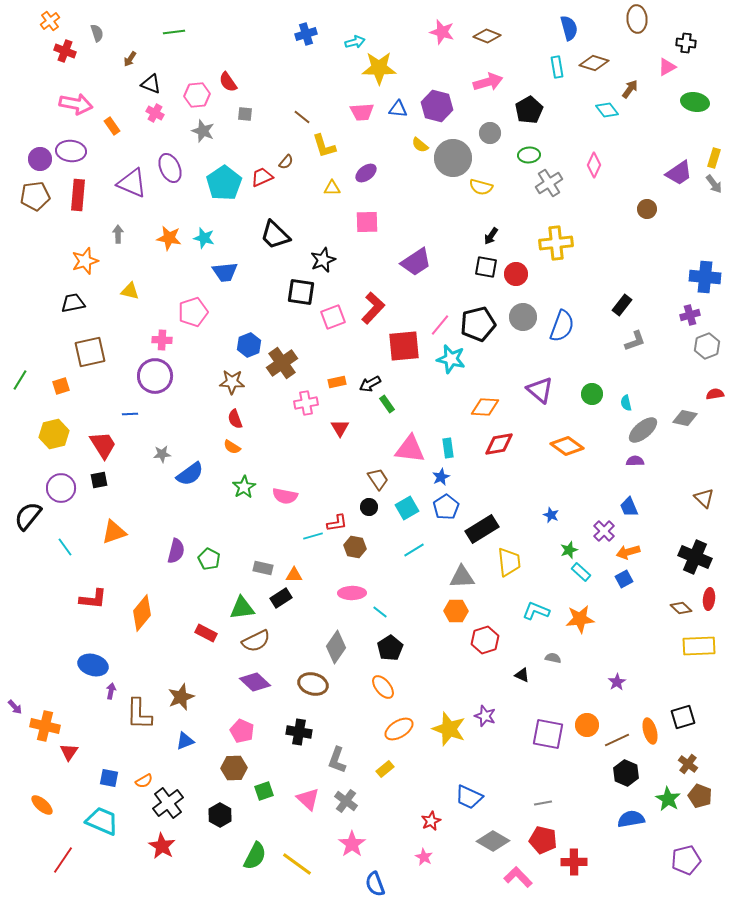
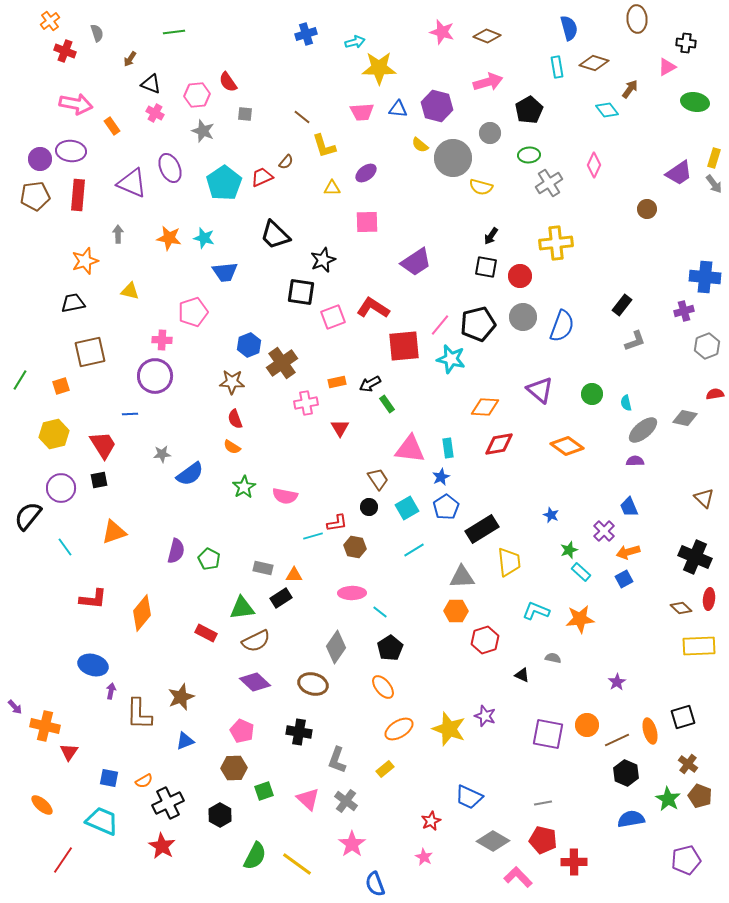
red circle at (516, 274): moved 4 px right, 2 px down
red L-shape at (373, 308): rotated 100 degrees counterclockwise
purple cross at (690, 315): moved 6 px left, 4 px up
black cross at (168, 803): rotated 12 degrees clockwise
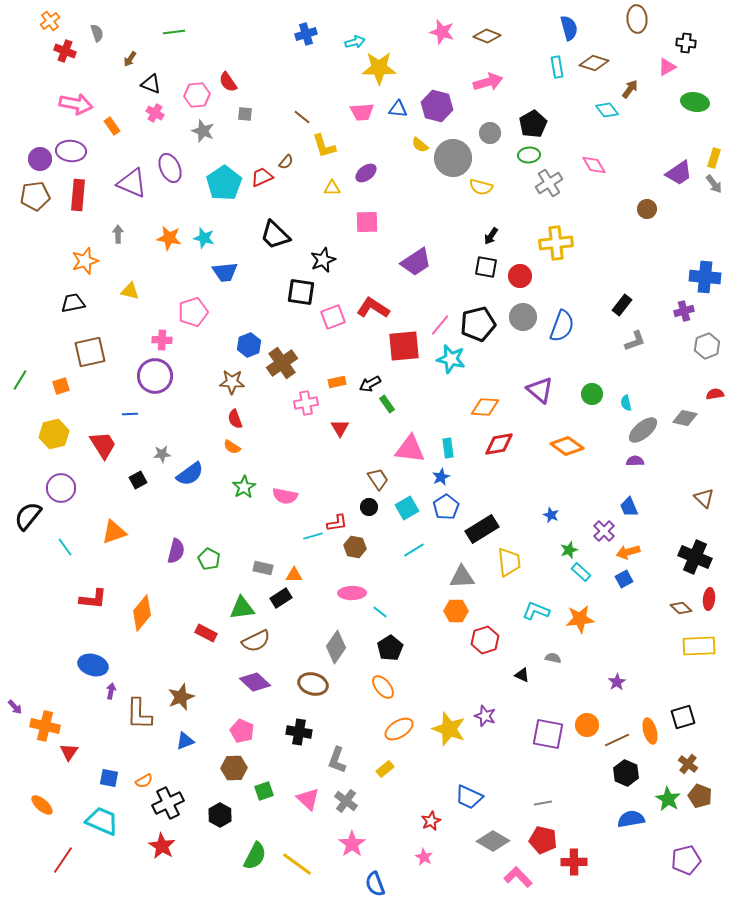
black pentagon at (529, 110): moved 4 px right, 14 px down
pink diamond at (594, 165): rotated 55 degrees counterclockwise
black square at (99, 480): moved 39 px right; rotated 18 degrees counterclockwise
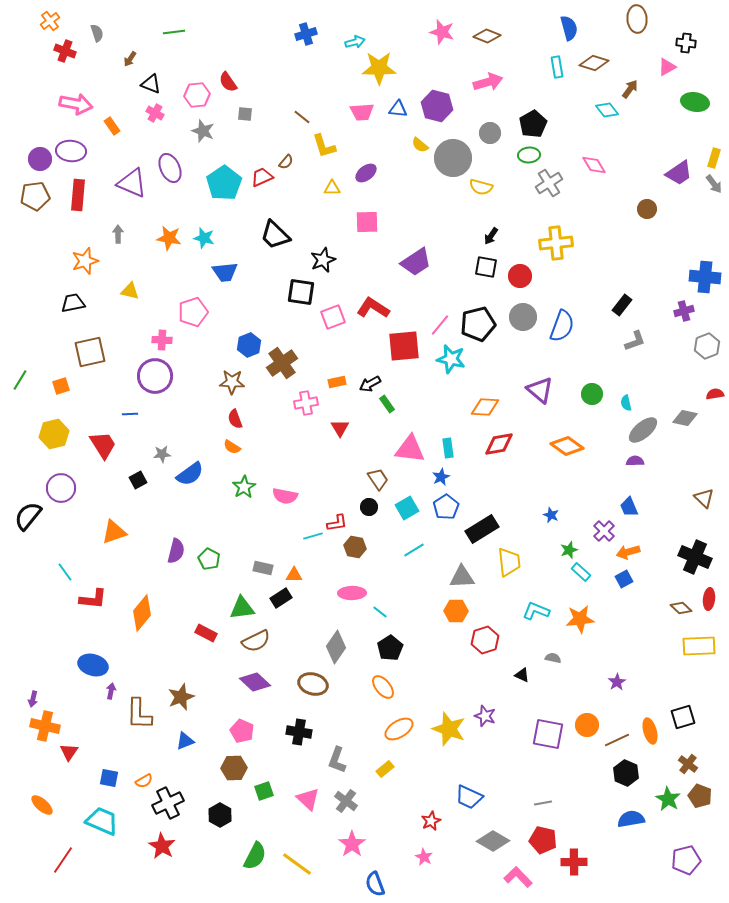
cyan line at (65, 547): moved 25 px down
purple arrow at (15, 707): moved 18 px right, 8 px up; rotated 56 degrees clockwise
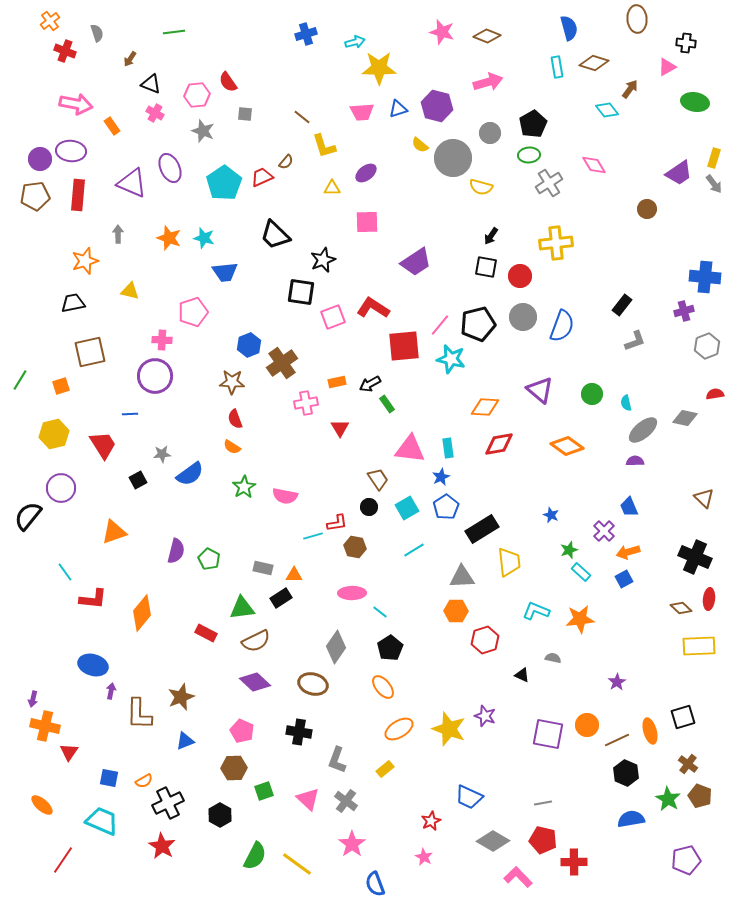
blue triangle at (398, 109): rotated 24 degrees counterclockwise
orange star at (169, 238): rotated 10 degrees clockwise
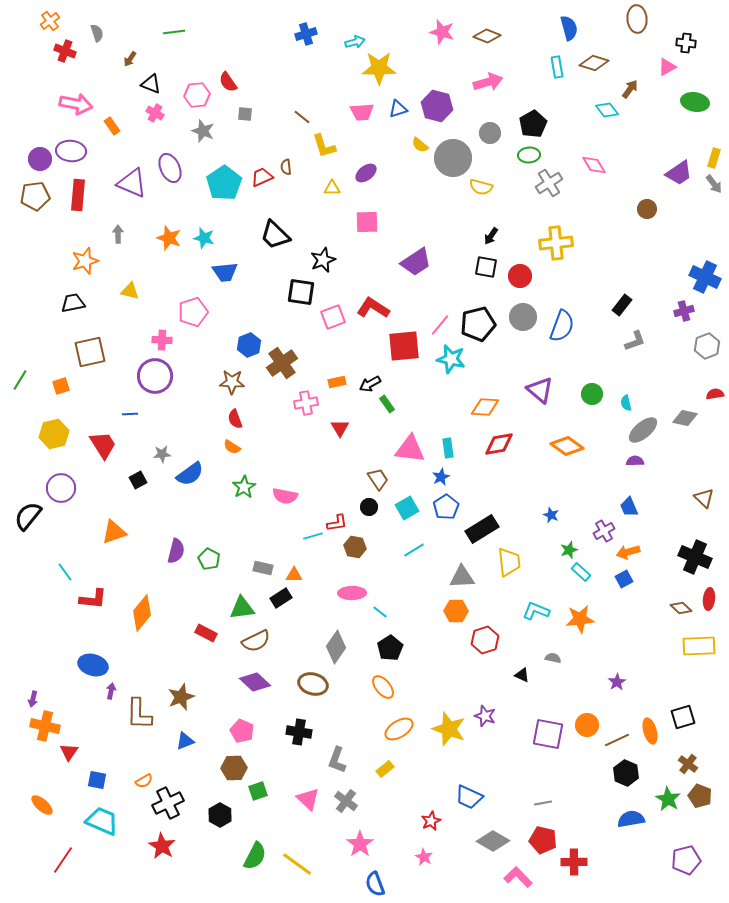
brown semicircle at (286, 162): moved 5 px down; rotated 133 degrees clockwise
blue cross at (705, 277): rotated 20 degrees clockwise
purple cross at (604, 531): rotated 15 degrees clockwise
blue square at (109, 778): moved 12 px left, 2 px down
green square at (264, 791): moved 6 px left
pink star at (352, 844): moved 8 px right
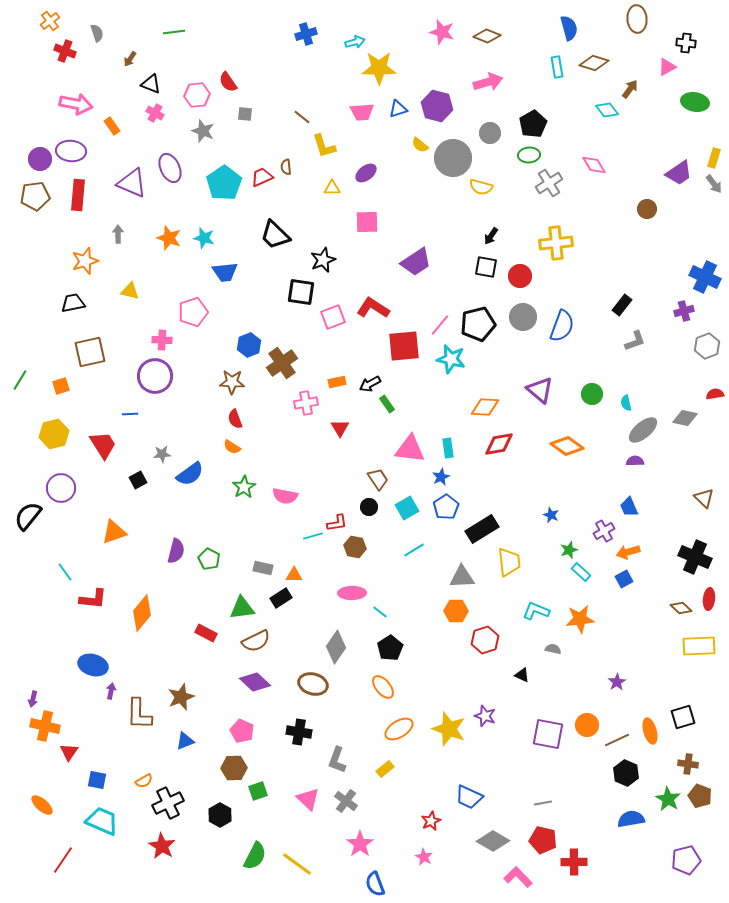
gray semicircle at (553, 658): moved 9 px up
brown cross at (688, 764): rotated 30 degrees counterclockwise
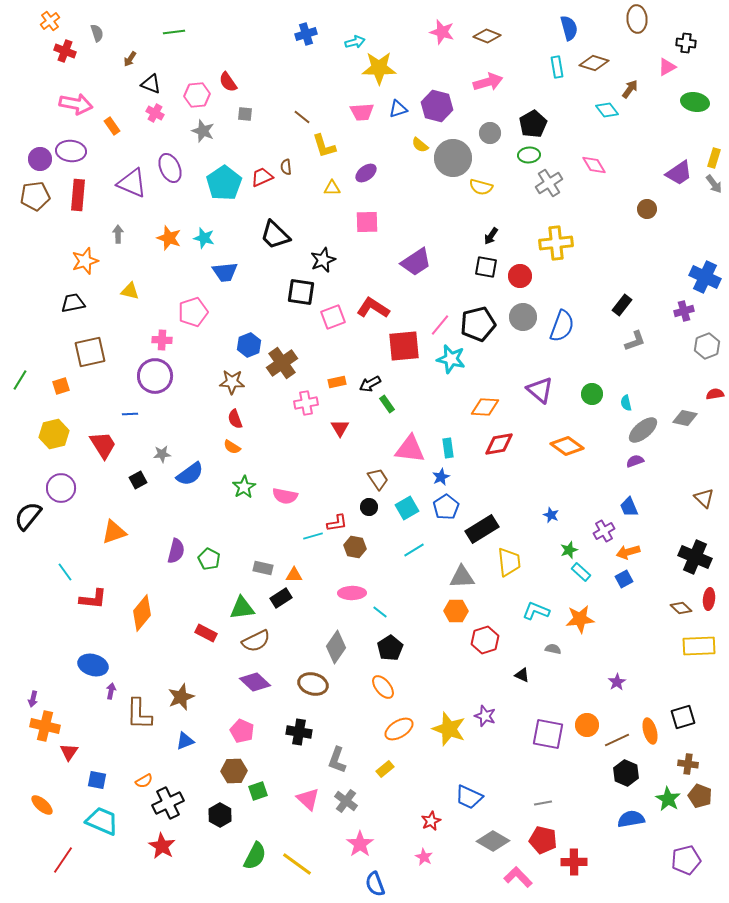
purple semicircle at (635, 461): rotated 18 degrees counterclockwise
brown hexagon at (234, 768): moved 3 px down
